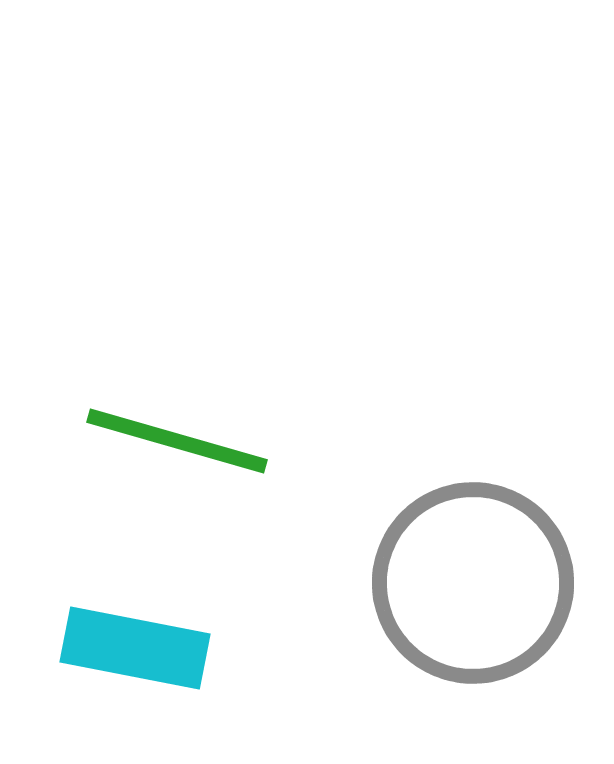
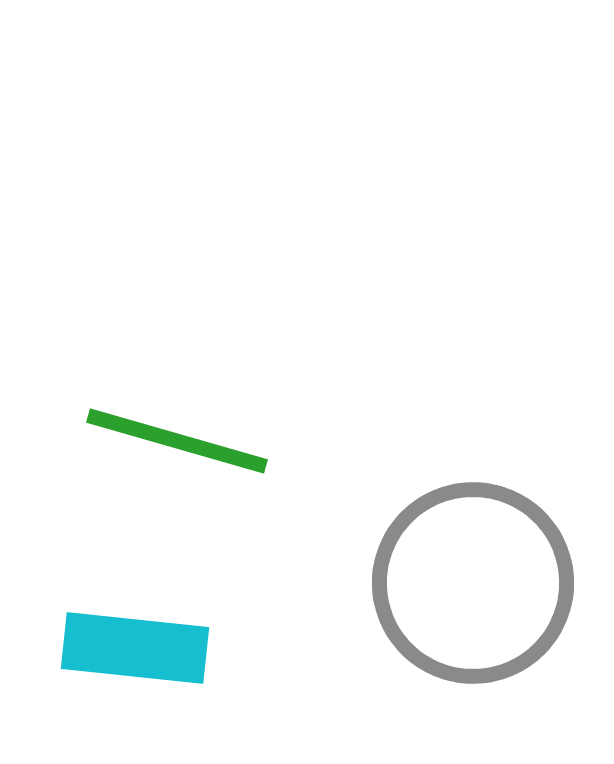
cyan rectangle: rotated 5 degrees counterclockwise
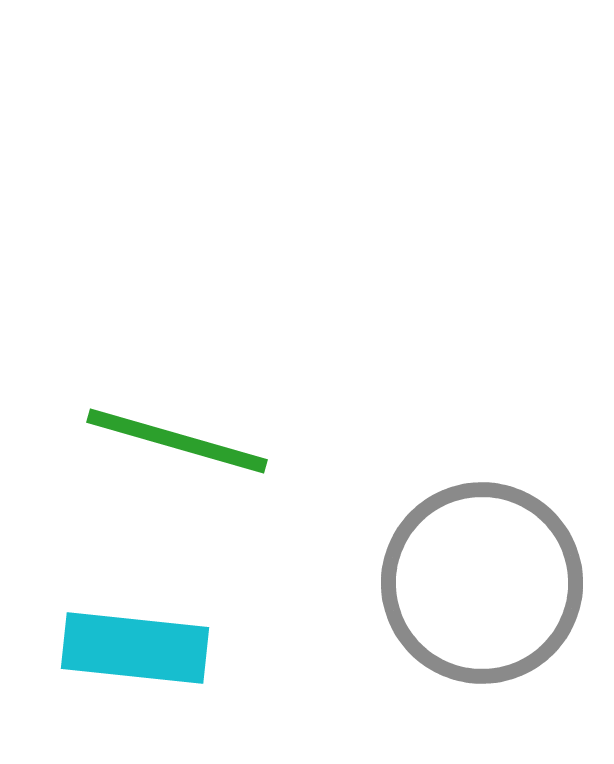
gray circle: moved 9 px right
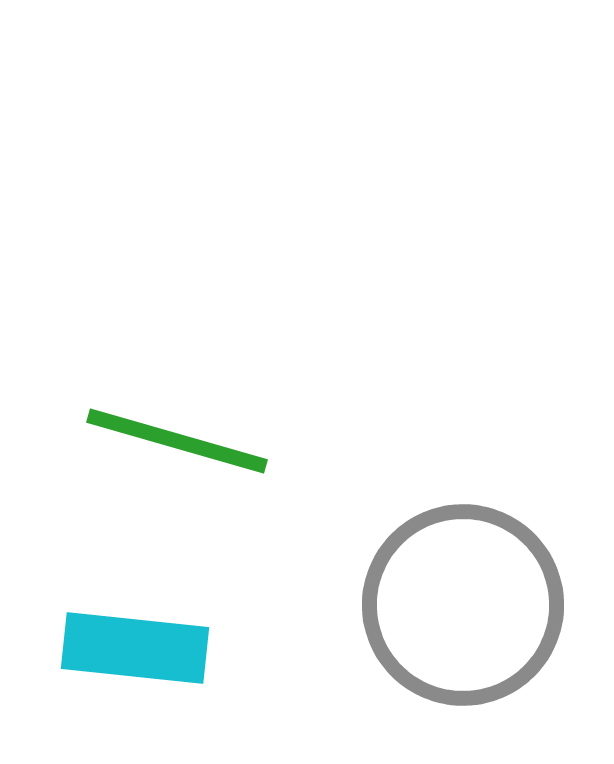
gray circle: moved 19 px left, 22 px down
